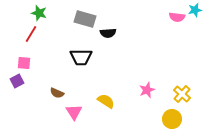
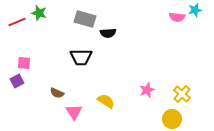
red line: moved 14 px left, 12 px up; rotated 36 degrees clockwise
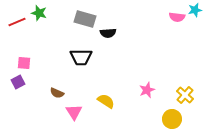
purple square: moved 1 px right, 1 px down
yellow cross: moved 3 px right, 1 px down
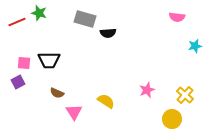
cyan star: moved 36 px down
black trapezoid: moved 32 px left, 3 px down
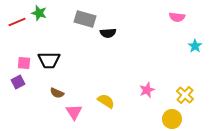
cyan star: rotated 24 degrees counterclockwise
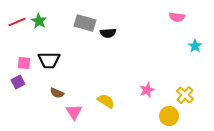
green star: moved 8 px down; rotated 14 degrees clockwise
gray rectangle: moved 4 px down
yellow circle: moved 3 px left, 3 px up
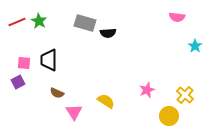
black trapezoid: rotated 90 degrees clockwise
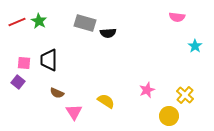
purple square: rotated 24 degrees counterclockwise
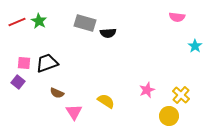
black trapezoid: moved 2 px left, 3 px down; rotated 70 degrees clockwise
yellow cross: moved 4 px left
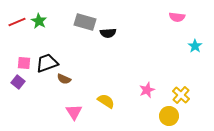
gray rectangle: moved 1 px up
brown semicircle: moved 7 px right, 14 px up
